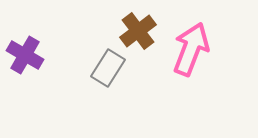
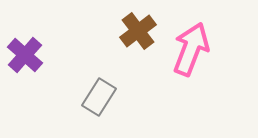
purple cross: rotated 12 degrees clockwise
gray rectangle: moved 9 px left, 29 px down
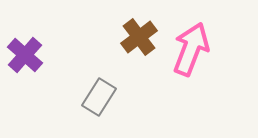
brown cross: moved 1 px right, 6 px down
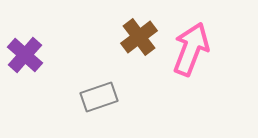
gray rectangle: rotated 39 degrees clockwise
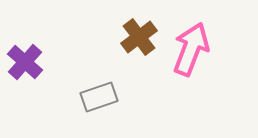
purple cross: moved 7 px down
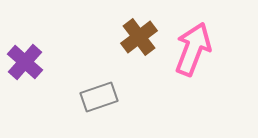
pink arrow: moved 2 px right
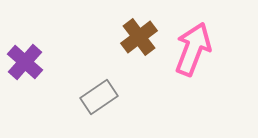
gray rectangle: rotated 15 degrees counterclockwise
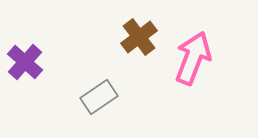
pink arrow: moved 9 px down
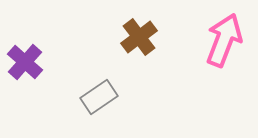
pink arrow: moved 31 px right, 18 px up
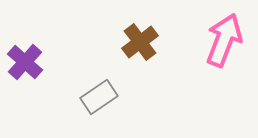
brown cross: moved 1 px right, 5 px down
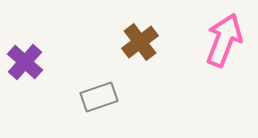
gray rectangle: rotated 15 degrees clockwise
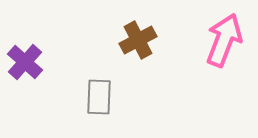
brown cross: moved 2 px left, 2 px up; rotated 9 degrees clockwise
gray rectangle: rotated 69 degrees counterclockwise
